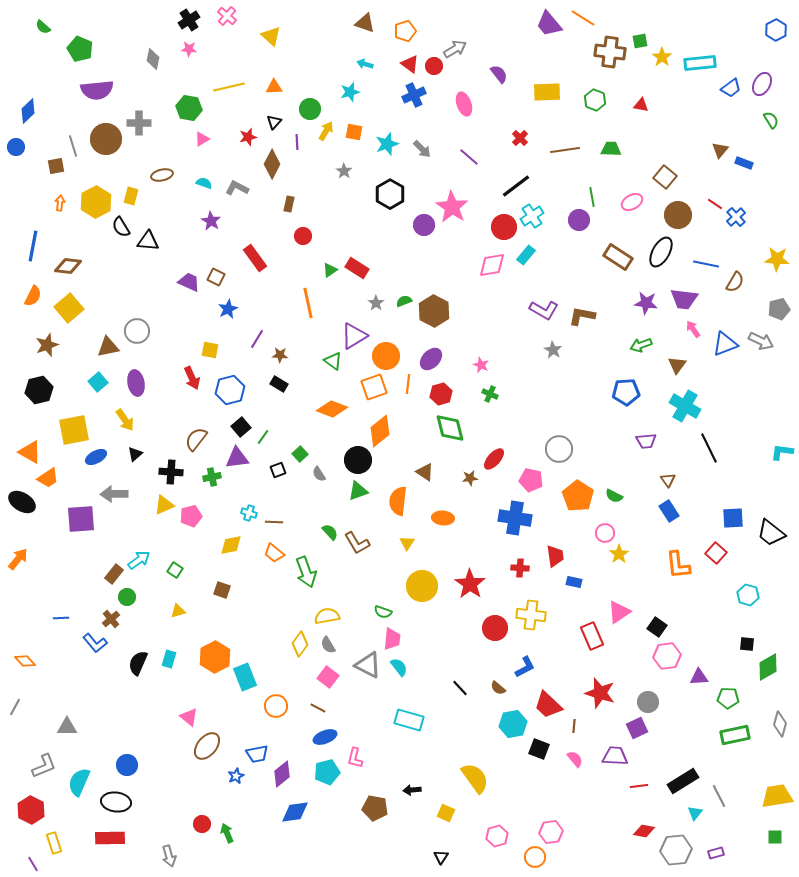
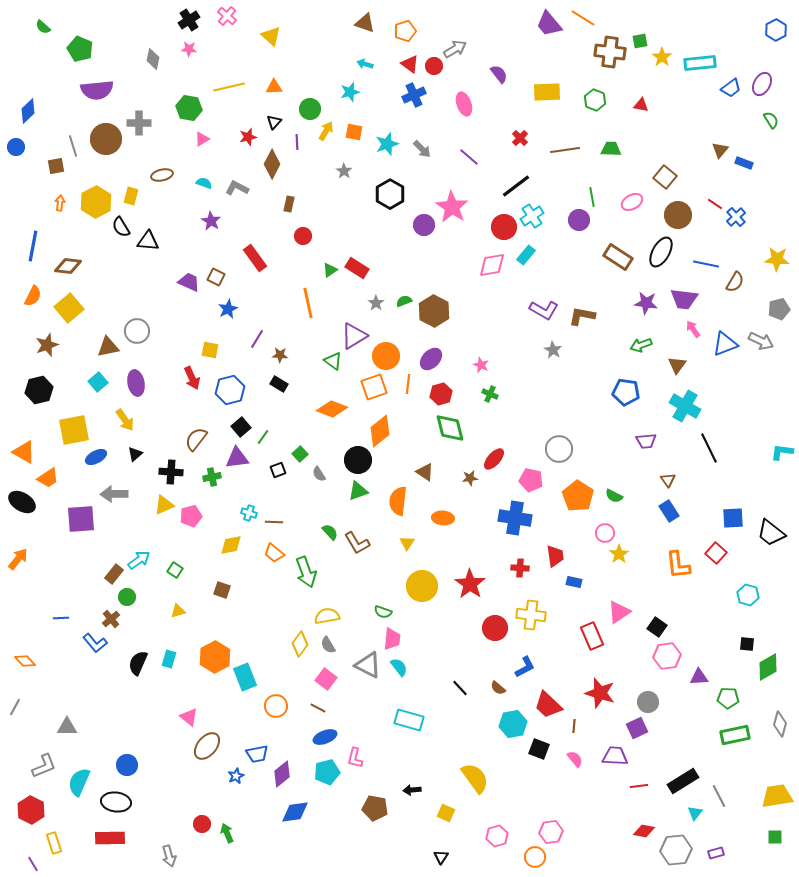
blue pentagon at (626, 392): rotated 12 degrees clockwise
orange triangle at (30, 452): moved 6 px left
pink square at (328, 677): moved 2 px left, 2 px down
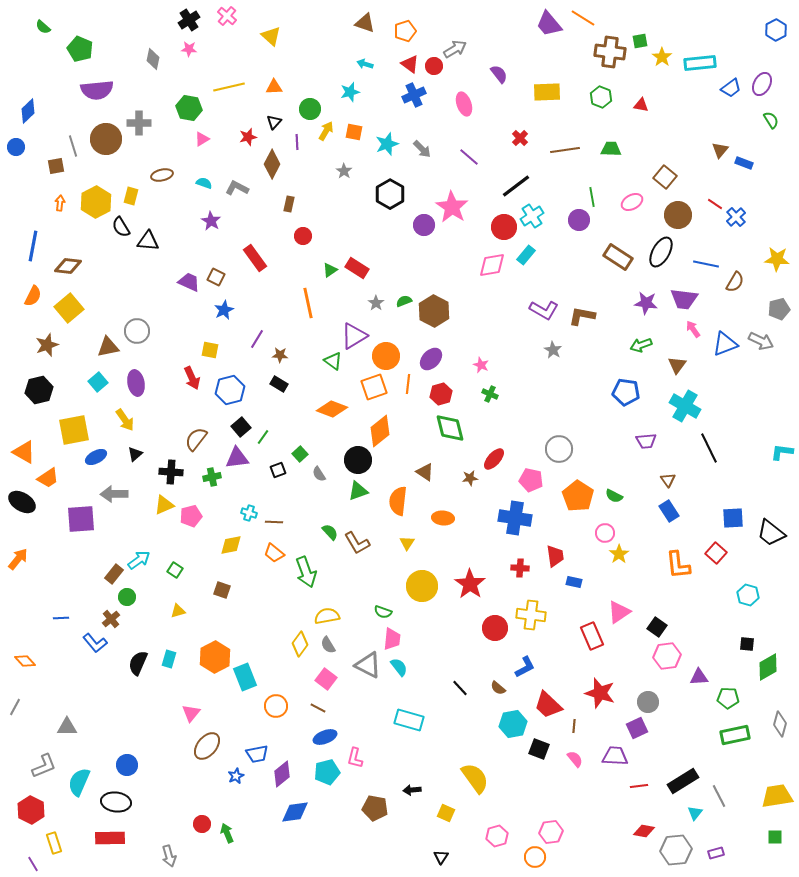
green hexagon at (595, 100): moved 6 px right, 3 px up
blue star at (228, 309): moved 4 px left, 1 px down
pink triangle at (189, 717): moved 2 px right, 4 px up; rotated 30 degrees clockwise
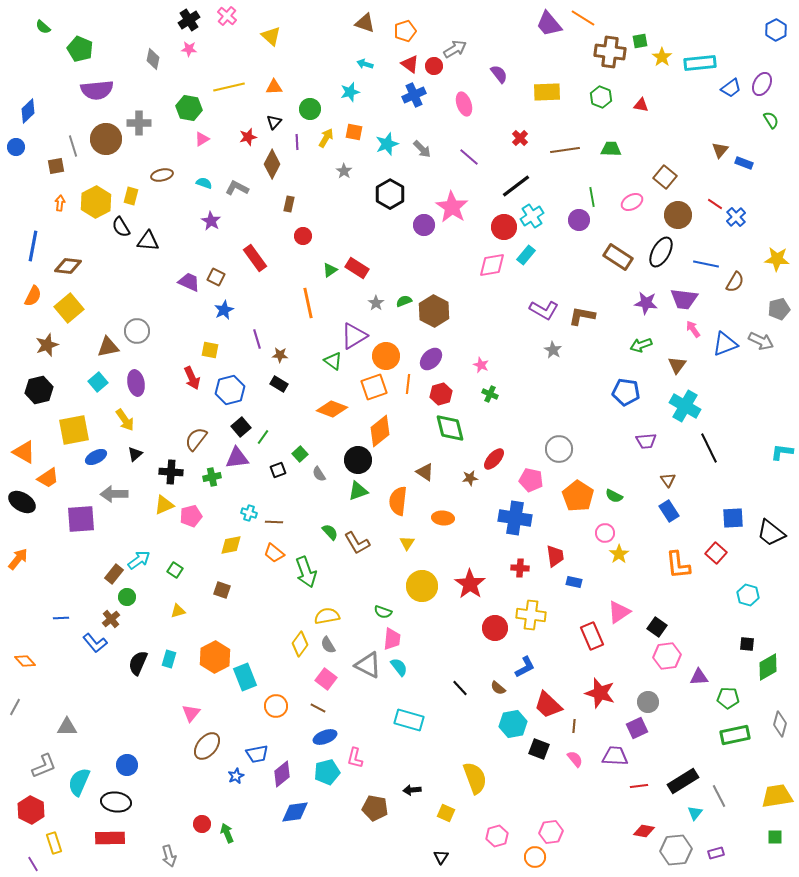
yellow arrow at (326, 131): moved 7 px down
purple line at (257, 339): rotated 48 degrees counterclockwise
yellow semicircle at (475, 778): rotated 16 degrees clockwise
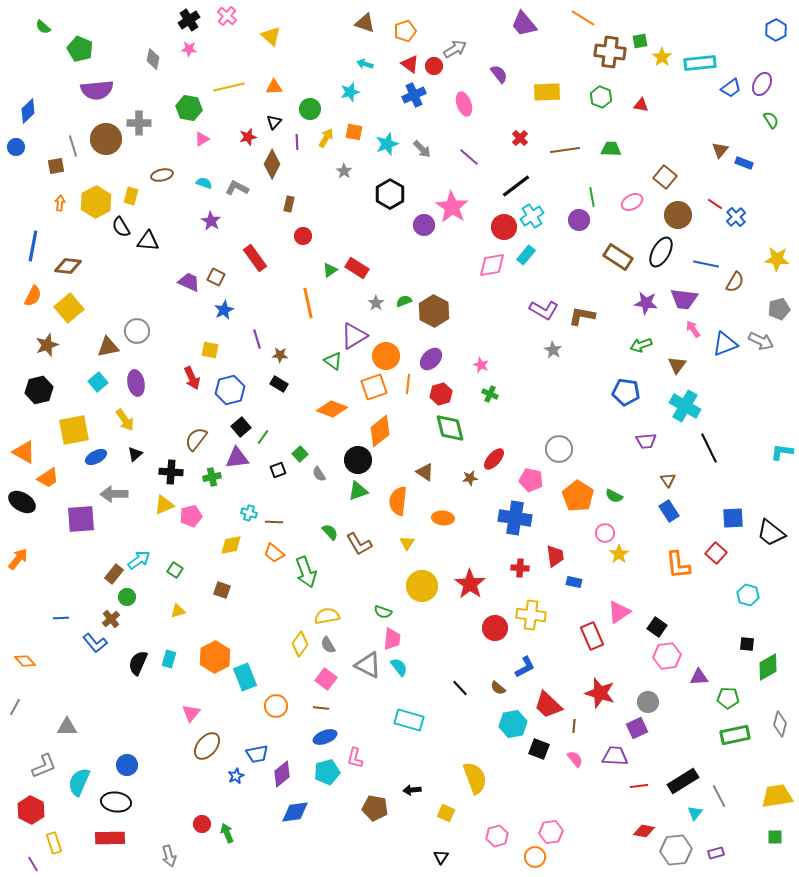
purple trapezoid at (549, 24): moved 25 px left
brown L-shape at (357, 543): moved 2 px right, 1 px down
brown line at (318, 708): moved 3 px right; rotated 21 degrees counterclockwise
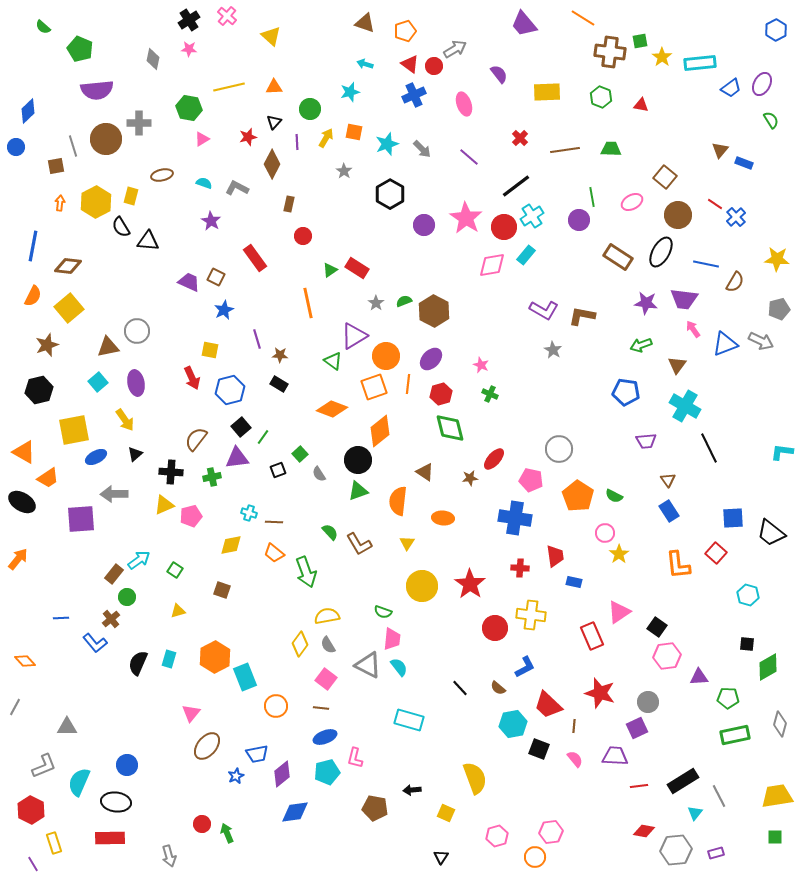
pink star at (452, 207): moved 14 px right, 11 px down
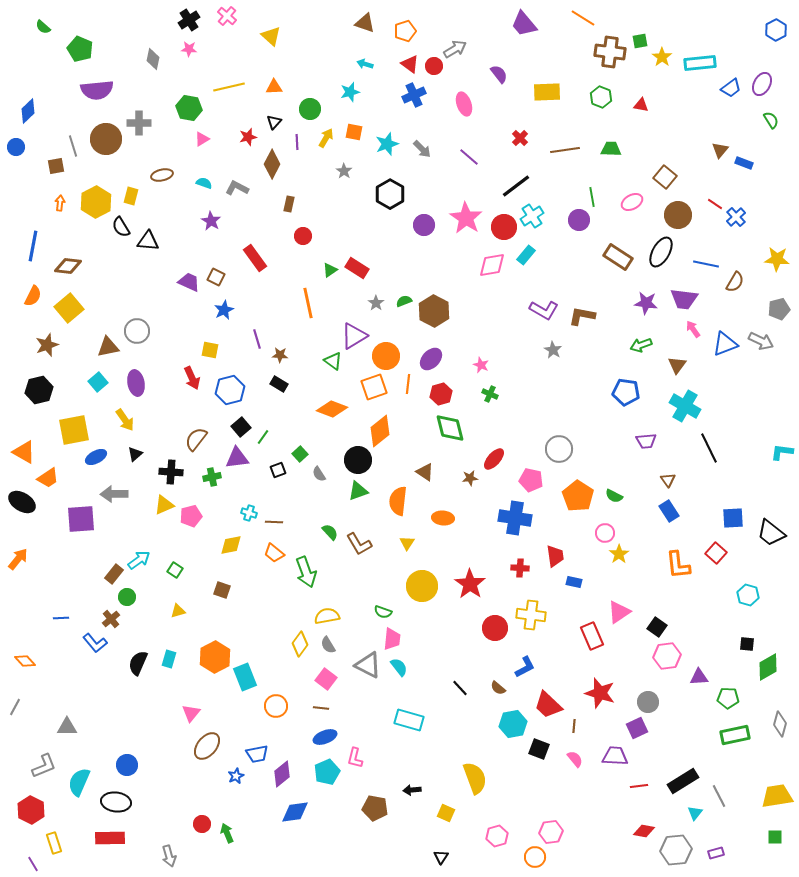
cyan pentagon at (327, 772): rotated 10 degrees counterclockwise
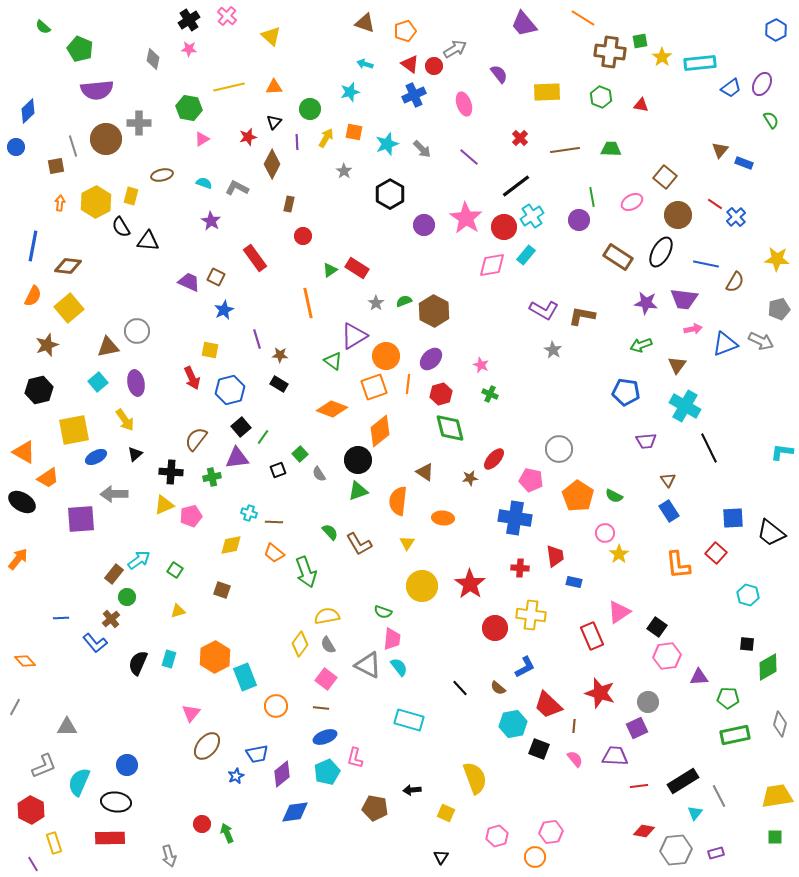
pink arrow at (693, 329): rotated 114 degrees clockwise
